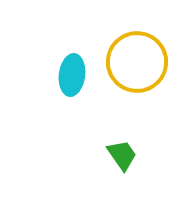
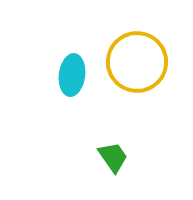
green trapezoid: moved 9 px left, 2 px down
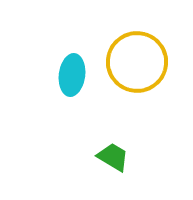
green trapezoid: rotated 24 degrees counterclockwise
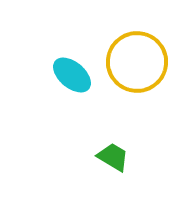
cyan ellipse: rotated 57 degrees counterclockwise
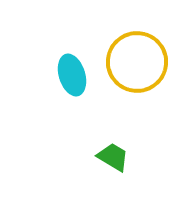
cyan ellipse: rotated 33 degrees clockwise
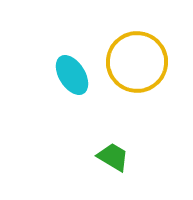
cyan ellipse: rotated 15 degrees counterclockwise
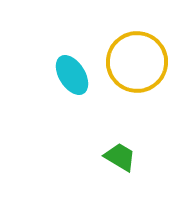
green trapezoid: moved 7 px right
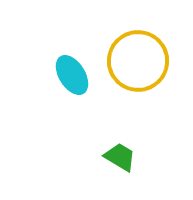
yellow circle: moved 1 px right, 1 px up
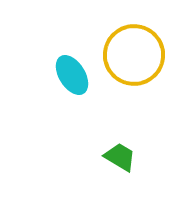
yellow circle: moved 4 px left, 6 px up
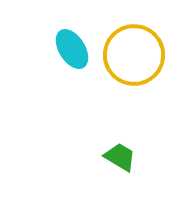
cyan ellipse: moved 26 px up
